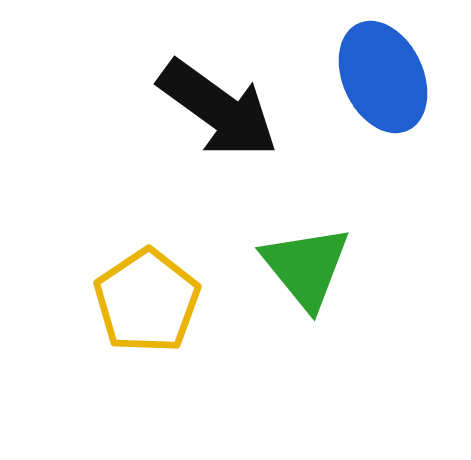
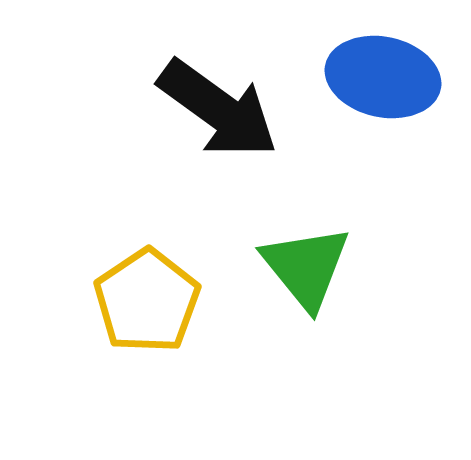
blue ellipse: rotated 53 degrees counterclockwise
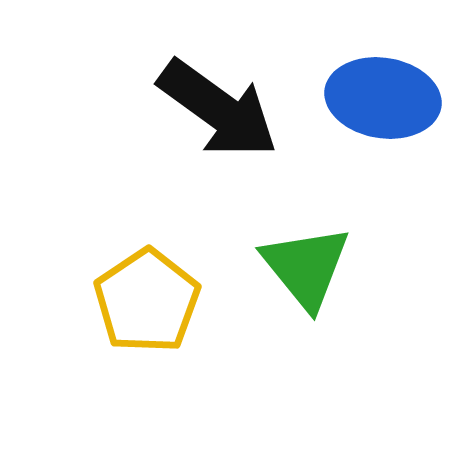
blue ellipse: moved 21 px down; rotated 3 degrees counterclockwise
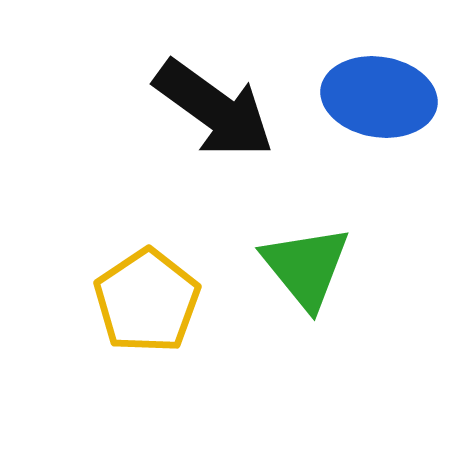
blue ellipse: moved 4 px left, 1 px up
black arrow: moved 4 px left
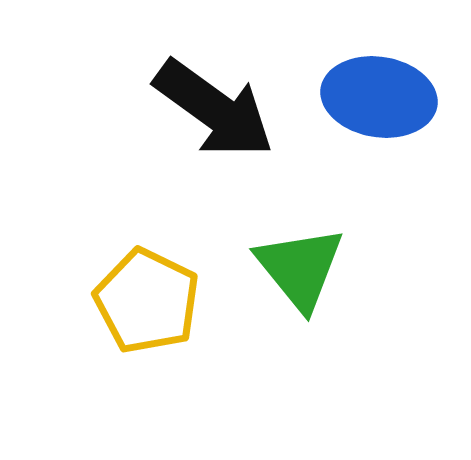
green triangle: moved 6 px left, 1 px down
yellow pentagon: rotated 12 degrees counterclockwise
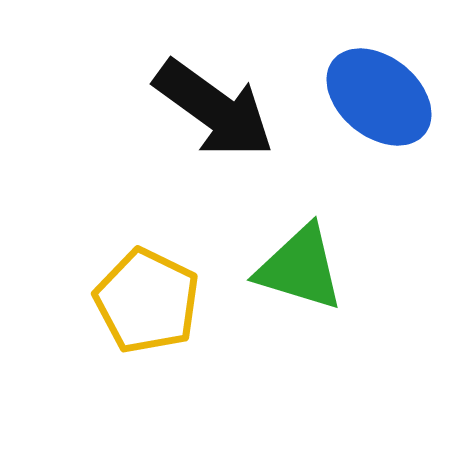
blue ellipse: rotated 30 degrees clockwise
green triangle: rotated 34 degrees counterclockwise
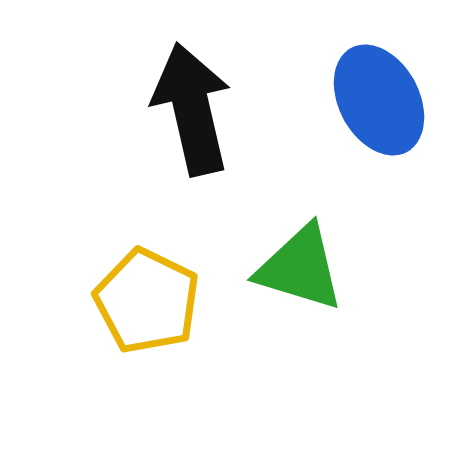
blue ellipse: moved 3 px down; rotated 23 degrees clockwise
black arrow: moved 22 px left; rotated 139 degrees counterclockwise
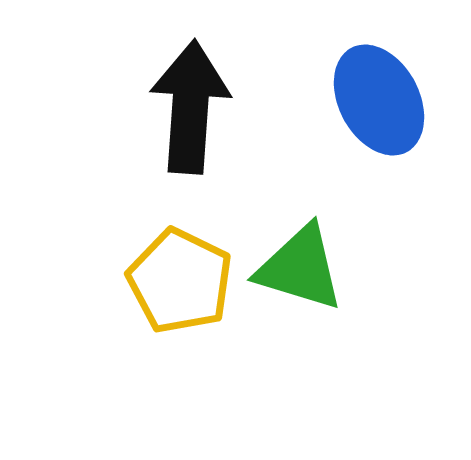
black arrow: moved 2 px left, 2 px up; rotated 17 degrees clockwise
yellow pentagon: moved 33 px right, 20 px up
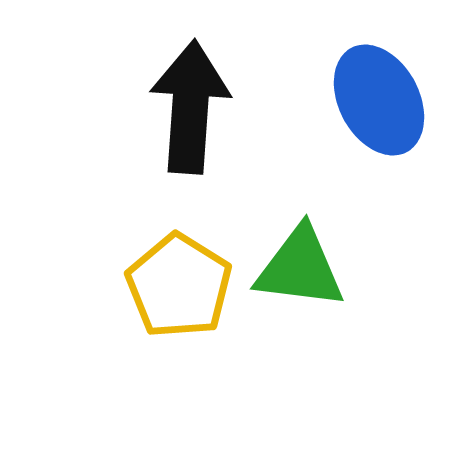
green triangle: rotated 10 degrees counterclockwise
yellow pentagon: moved 1 px left, 5 px down; rotated 6 degrees clockwise
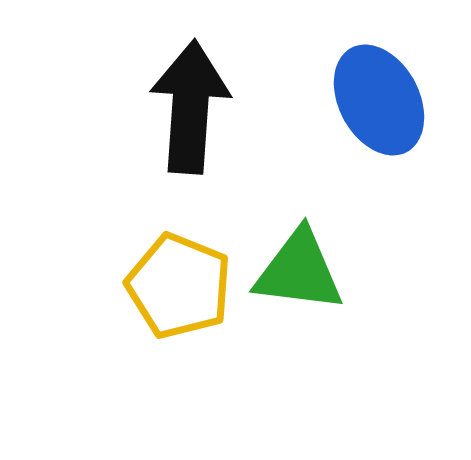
green triangle: moved 1 px left, 3 px down
yellow pentagon: rotated 10 degrees counterclockwise
